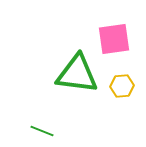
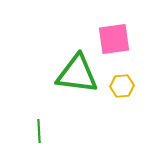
green line: moved 3 px left; rotated 65 degrees clockwise
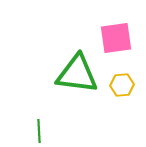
pink square: moved 2 px right, 1 px up
yellow hexagon: moved 1 px up
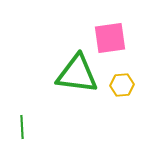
pink square: moved 6 px left
green line: moved 17 px left, 4 px up
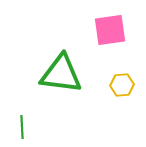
pink square: moved 8 px up
green triangle: moved 16 px left
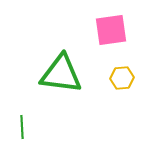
pink square: moved 1 px right
yellow hexagon: moved 7 px up
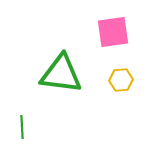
pink square: moved 2 px right, 2 px down
yellow hexagon: moved 1 px left, 2 px down
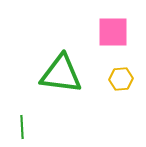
pink square: rotated 8 degrees clockwise
yellow hexagon: moved 1 px up
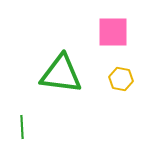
yellow hexagon: rotated 15 degrees clockwise
